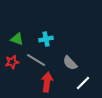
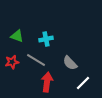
green triangle: moved 3 px up
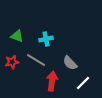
red arrow: moved 5 px right, 1 px up
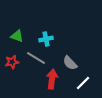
gray line: moved 2 px up
red arrow: moved 2 px up
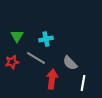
green triangle: rotated 40 degrees clockwise
white line: rotated 35 degrees counterclockwise
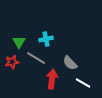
green triangle: moved 2 px right, 6 px down
white line: rotated 70 degrees counterclockwise
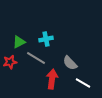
green triangle: rotated 32 degrees clockwise
red star: moved 2 px left
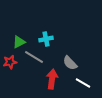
gray line: moved 2 px left, 1 px up
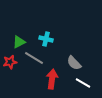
cyan cross: rotated 24 degrees clockwise
gray line: moved 1 px down
gray semicircle: moved 4 px right
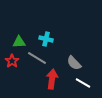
green triangle: rotated 24 degrees clockwise
gray line: moved 3 px right
red star: moved 2 px right, 1 px up; rotated 24 degrees counterclockwise
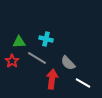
gray semicircle: moved 6 px left
